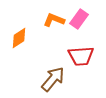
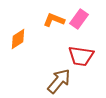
orange diamond: moved 1 px left, 1 px down
red trapezoid: rotated 12 degrees clockwise
brown arrow: moved 6 px right, 2 px down
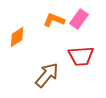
orange diamond: moved 1 px left, 2 px up
red trapezoid: rotated 12 degrees counterclockwise
brown arrow: moved 12 px left, 6 px up
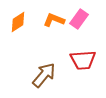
orange diamond: moved 1 px right, 15 px up
red trapezoid: moved 2 px right, 4 px down
brown arrow: moved 3 px left
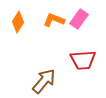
orange diamond: rotated 25 degrees counterclockwise
brown arrow: moved 6 px down
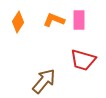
pink rectangle: moved 1 px down; rotated 36 degrees counterclockwise
red trapezoid: rotated 20 degrees clockwise
